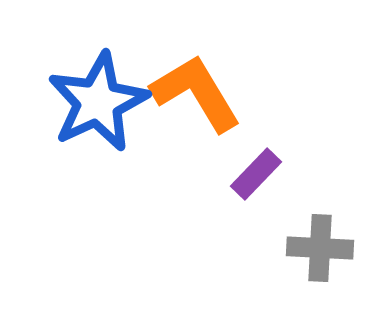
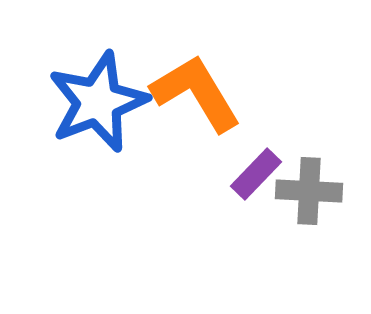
blue star: rotated 4 degrees clockwise
gray cross: moved 11 px left, 57 px up
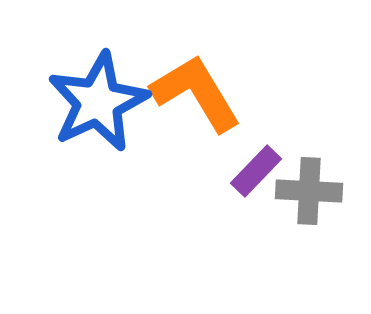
blue star: rotated 4 degrees counterclockwise
purple rectangle: moved 3 px up
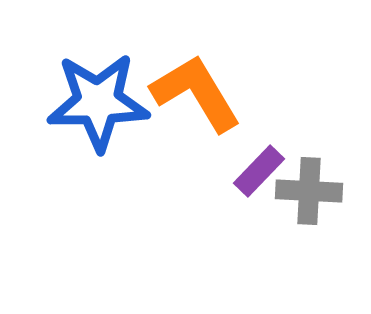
blue star: rotated 24 degrees clockwise
purple rectangle: moved 3 px right
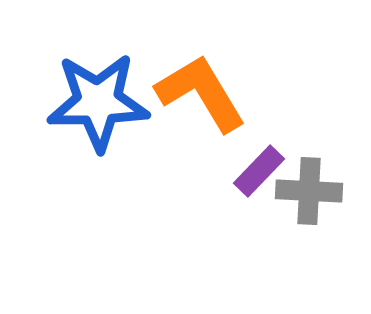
orange L-shape: moved 5 px right
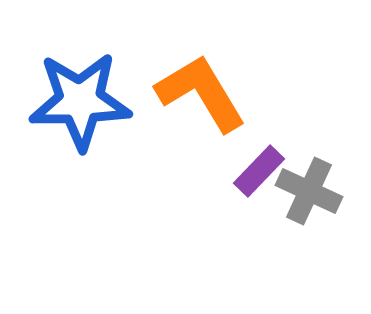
blue star: moved 18 px left, 1 px up
gray cross: rotated 22 degrees clockwise
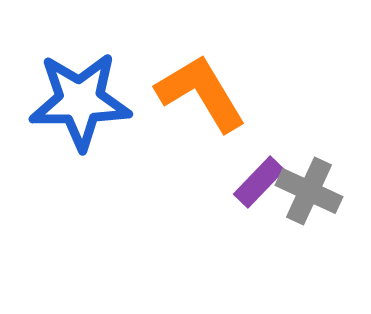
purple rectangle: moved 11 px down
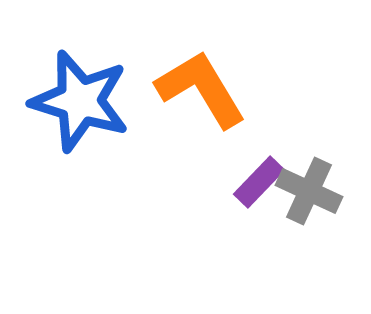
orange L-shape: moved 4 px up
blue star: rotated 18 degrees clockwise
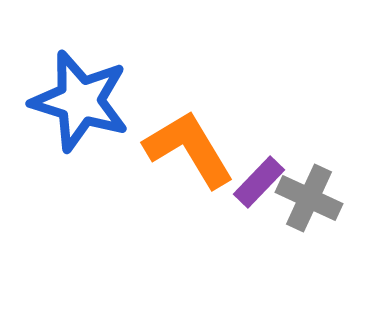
orange L-shape: moved 12 px left, 60 px down
gray cross: moved 7 px down
